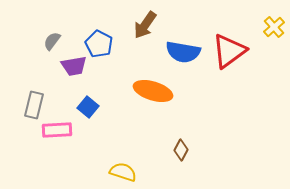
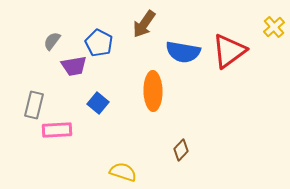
brown arrow: moved 1 px left, 1 px up
blue pentagon: moved 1 px up
orange ellipse: rotated 72 degrees clockwise
blue square: moved 10 px right, 4 px up
brown diamond: rotated 15 degrees clockwise
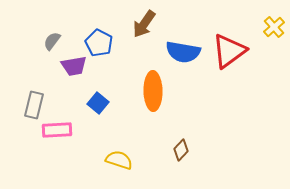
yellow semicircle: moved 4 px left, 12 px up
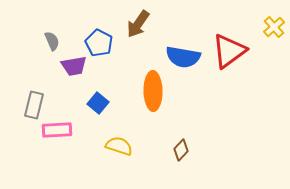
brown arrow: moved 6 px left
gray semicircle: rotated 120 degrees clockwise
blue semicircle: moved 5 px down
yellow semicircle: moved 14 px up
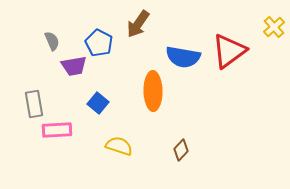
gray rectangle: moved 1 px up; rotated 24 degrees counterclockwise
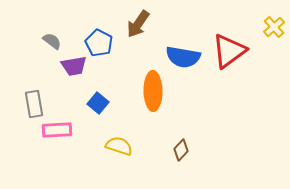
gray semicircle: rotated 30 degrees counterclockwise
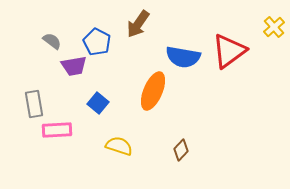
blue pentagon: moved 2 px left, 1 px up
orange ellipse: rotated 24 degrees clockwise
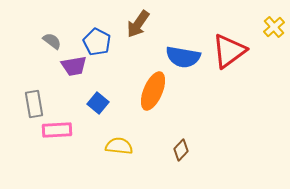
yellow semicircle: rotated 12 degrees counterclockwise
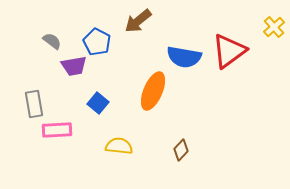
brown arrow: moved 3 px up; rotated 16 degrees clockwise
blue semicircle: moved 1 px right
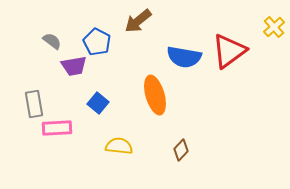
orange ellipse: moved 2 px right, 4 px down; rotated 39 degrees counterclockwise
pink rectangle: moved 2 px up
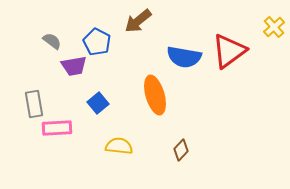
blue square: rotated 10 degrees clockwise
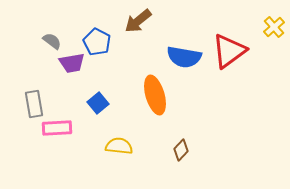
purple trapezoid: moved 2 px left, 3 px up
